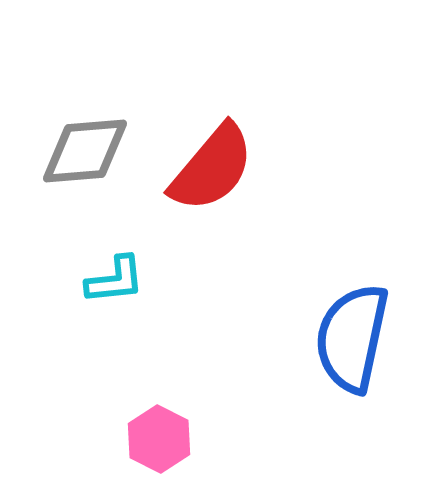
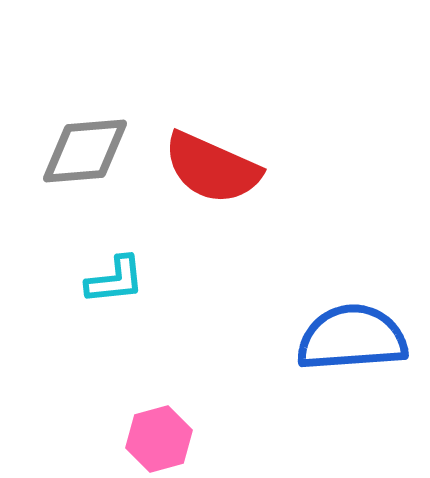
red semicircle: rotated 74 degrees clockwise
blue semicircle: rotated 74 degrees clockwise
pink hexagon: rotated 18 degrees clockwise
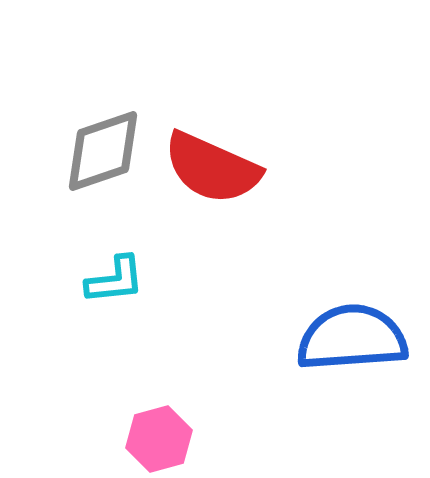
gray diamond: moved 18 px right; rotated 14 degrees counterclockwise
